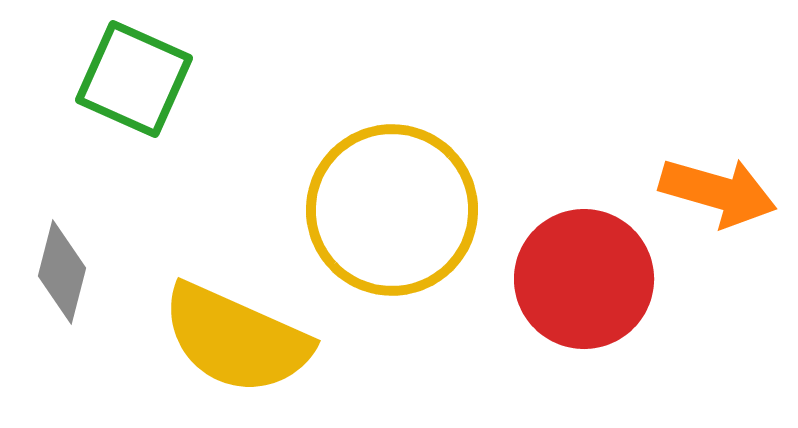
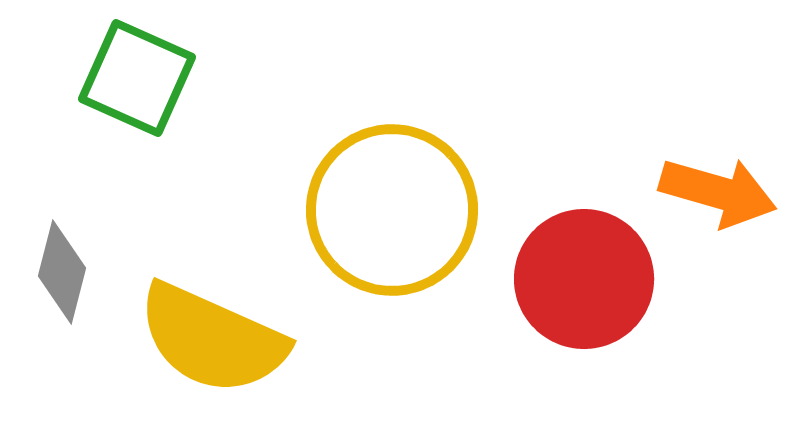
green square: moved 3 px right, 1 px up
yellow semicircle: moved 24 px left
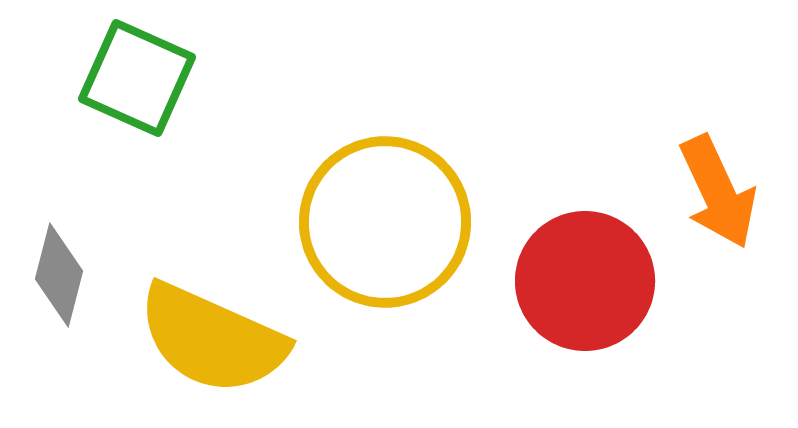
orange arrow: rotated 49 degrees clockwise
yellow circle: moved 7 px left, 12 px down
gray diamond: moved 3 px left, 3 px down
red circle: moved 1 px right, 2 px down
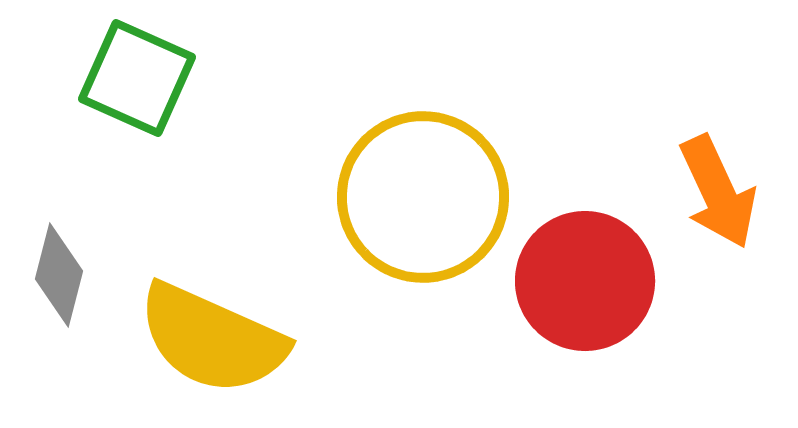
yellow circle: moved 38 px right, 25 px up
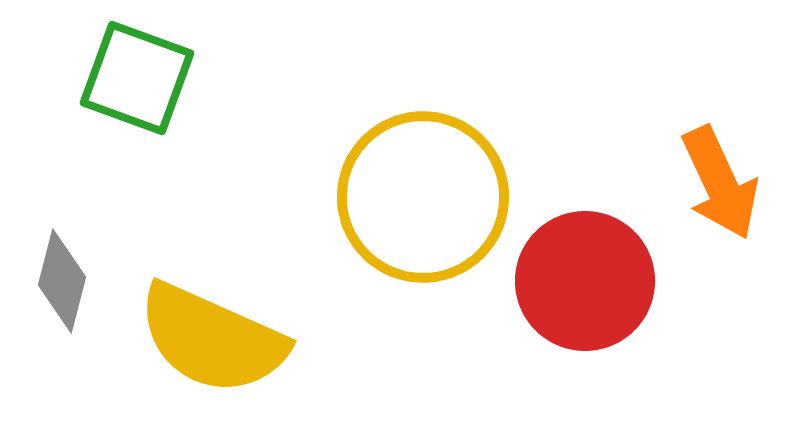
green square: rotated 4 degrees counterclockwise
orange arrow: moved 2 px right, 9 px up
gray diamond: moved 3 px right, 6 px down
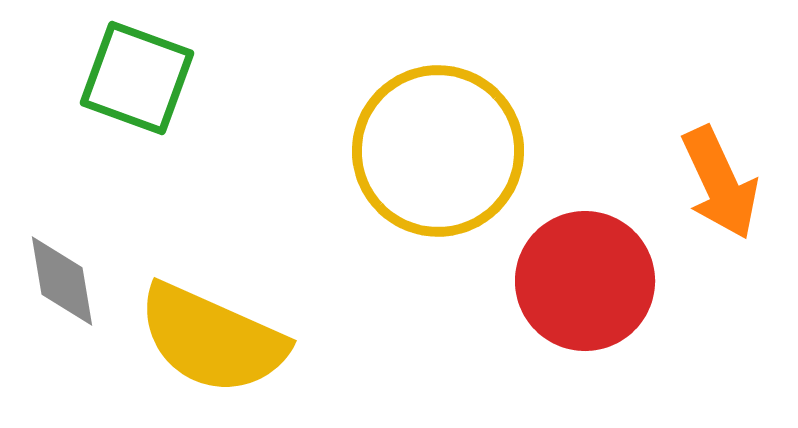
yellow circle: moved 15 px right, 46 px up
gray diamond: rotated 24 degrees counterclockwise
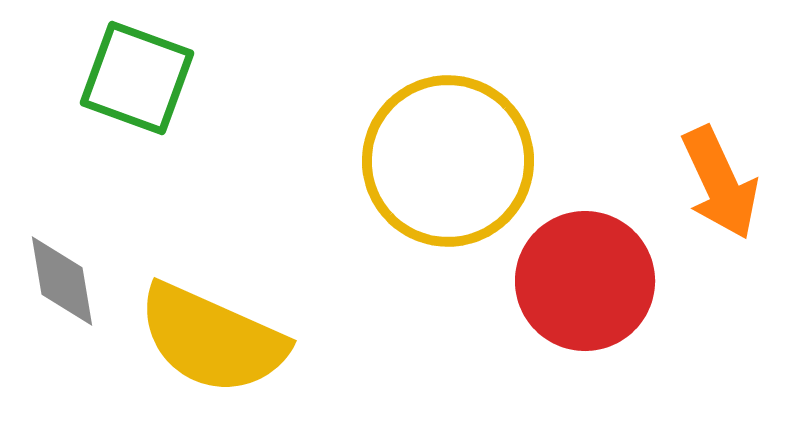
yellow circle: moved 10 px right, 10 px down
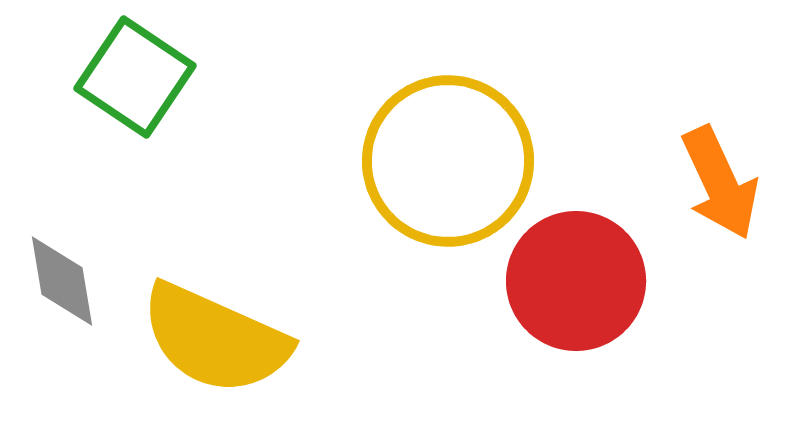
green square: moved 2 px left, 1 px up; rotated 14 degrees clockwise
red circle: moved 9 px left
yellow semicircle: moved 3 px right
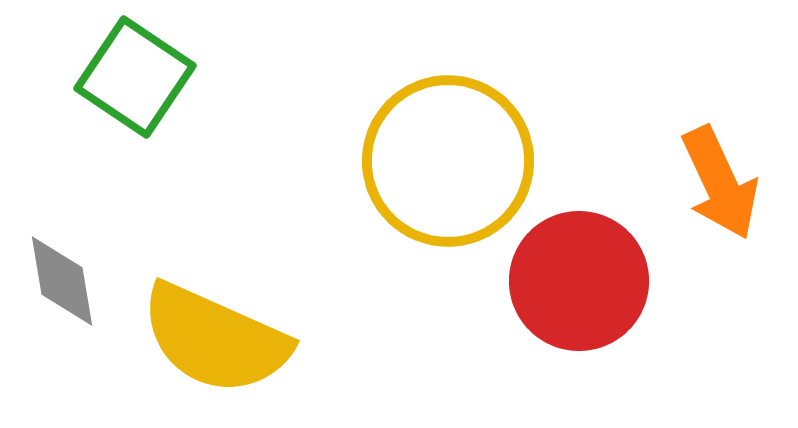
red circle: moved 3 px right
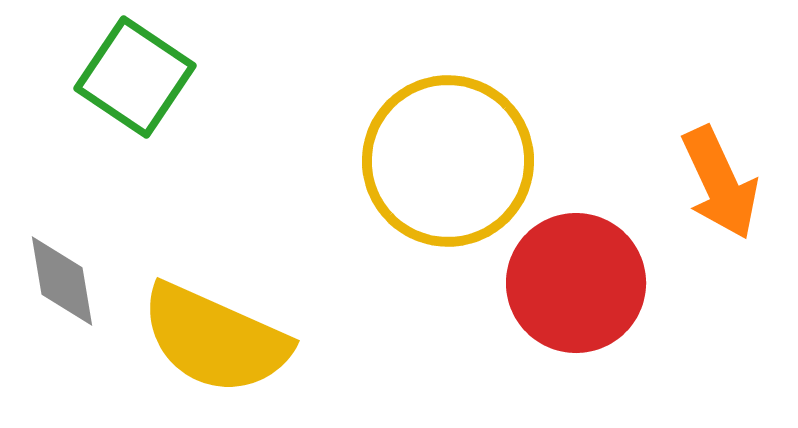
red circle: moved 3 px left, 2 px down
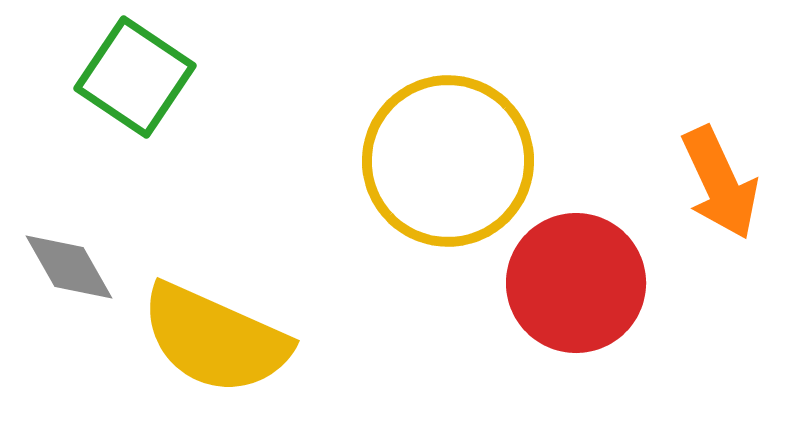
gray diamond: moved 7 px right, 14 px up; rotated 20 degrees counterclockwise
